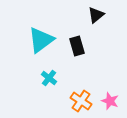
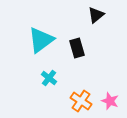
black rectangle: moved 2 px down
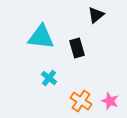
cyan triangle: moved 3 px up; rotated 44 degrees clockwise
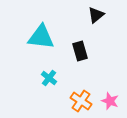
black rectangle: moved 3 px right, 3 px down
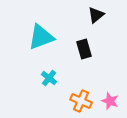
cyan triangle: rotated 28 degrees counterclockwise
black rectangle: moved 4 px right, 2 px up
orange cross: rotated 10 degrees counterclockwise
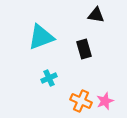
black triangle: rotated 48 degrees clockwise
cyan cross: rotated 28 degrees clockwise
pink star: moved 5 px left; rotated 30 degrees clockwise
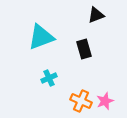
black triangle: rotated 30 degrees counterclockwise
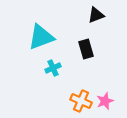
black rectangle: moved 2 px right
cyan cross: moved 4 px right, 10 px up
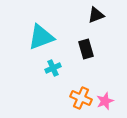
orange cross: moved 3 px up
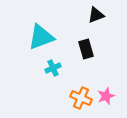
pink star: moved 1 px right, 5 px up
